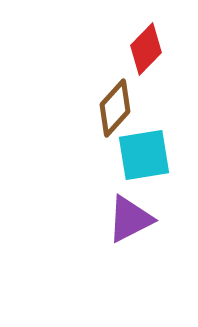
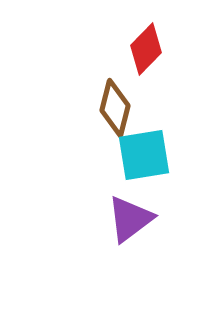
brown diamond: rotated 28 degrees counterclockwise
purple triangle: rotated 10 degrees counterclockwise
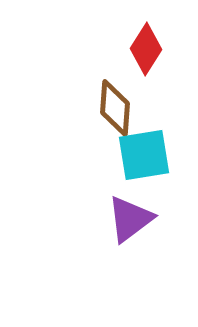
red diamond: rotated 12 degrees counterclockwise
brown diamond: rotated 10 degrees counterclockwise
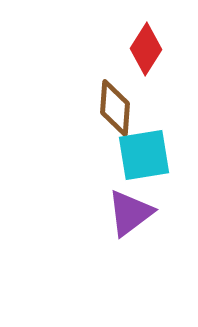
purple triangle: moved 6 px up
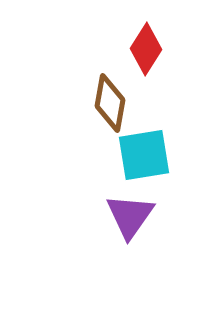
brown diamond: moved 5 px left, 5 px up; rotated 6 degrees clockwise
purple triangle: moved 3 px down; rotated 18 degrees counterclockwise
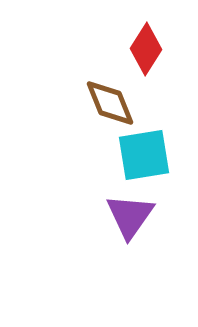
brown diamond: rotated 32 degrees counterclockwise
